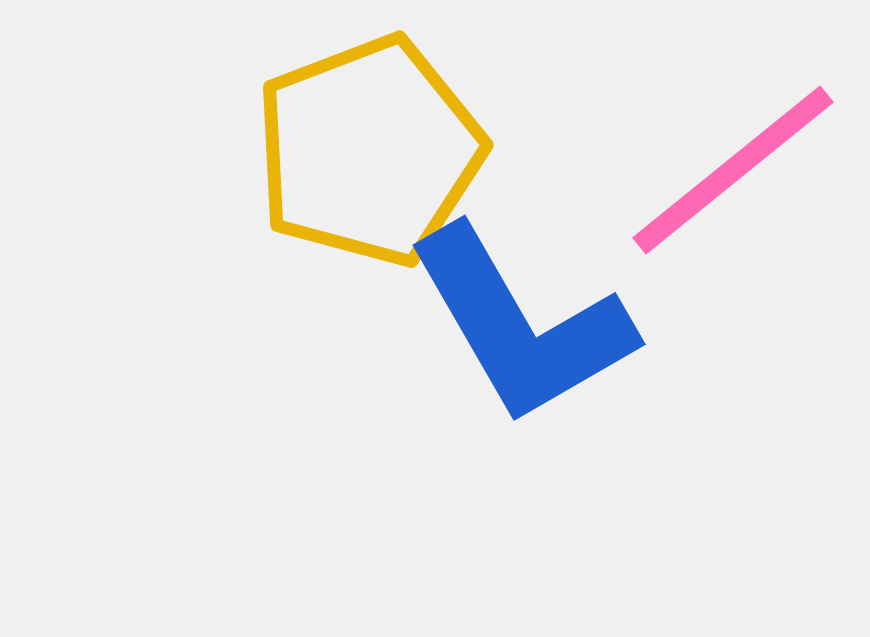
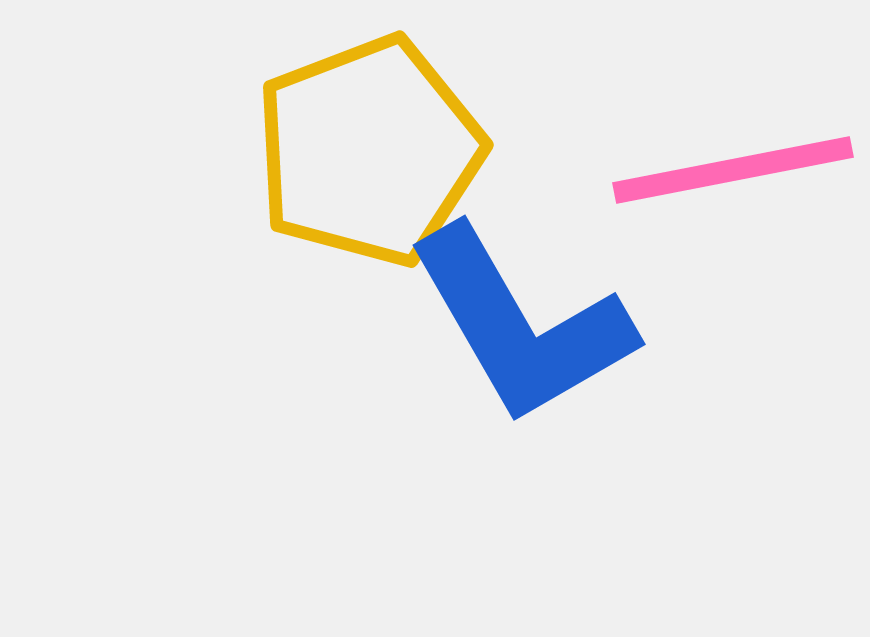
pink line: rotated 28 degrees clockwise
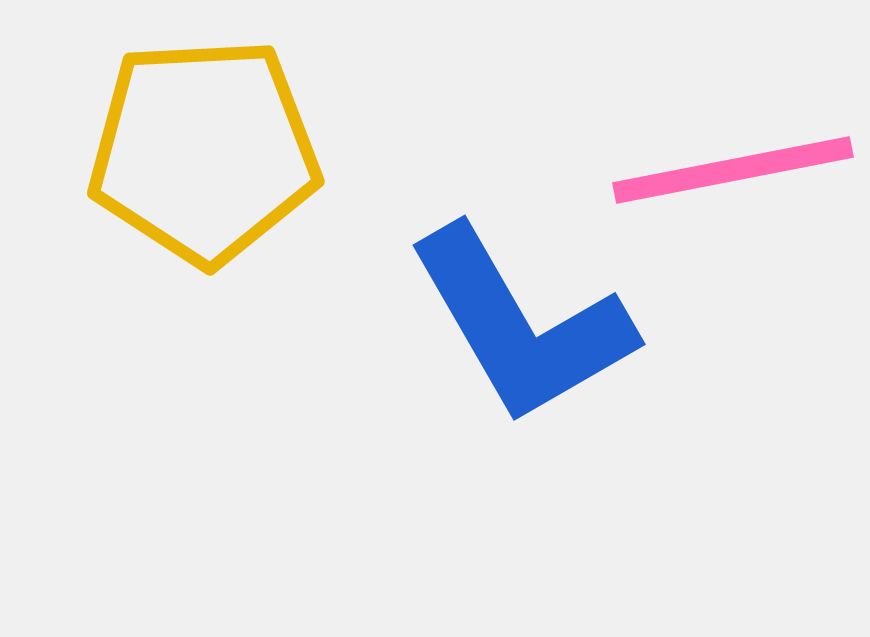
yellow pentagon: moved 165 px left; rotated 18 degrees clockwise
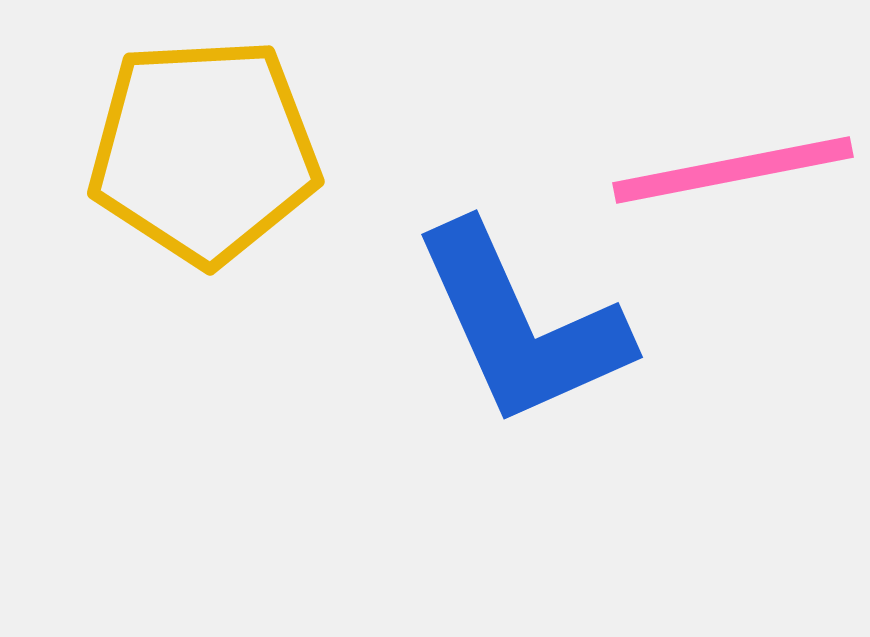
blue L-shape: rotated 6 degrees clockwise
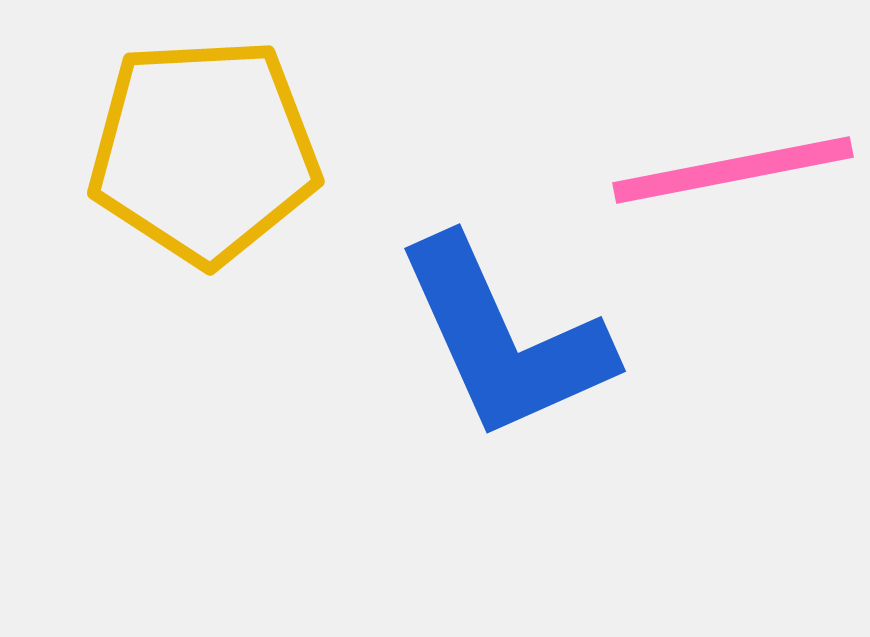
blue L-shape: moved 17 px left, 14 px down
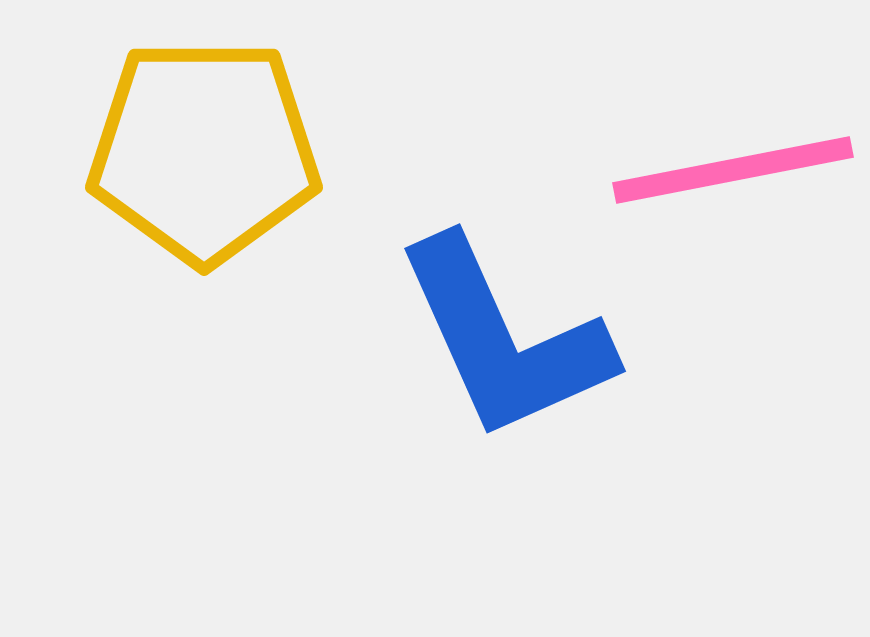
yellow pentagon: rotated 3 degrees clockwise
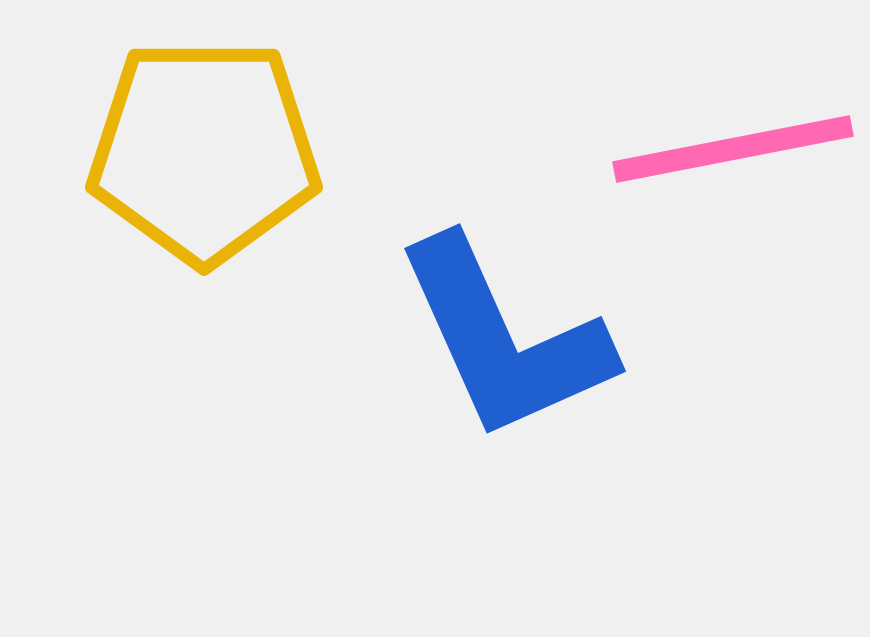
pink line: moved 21 px up
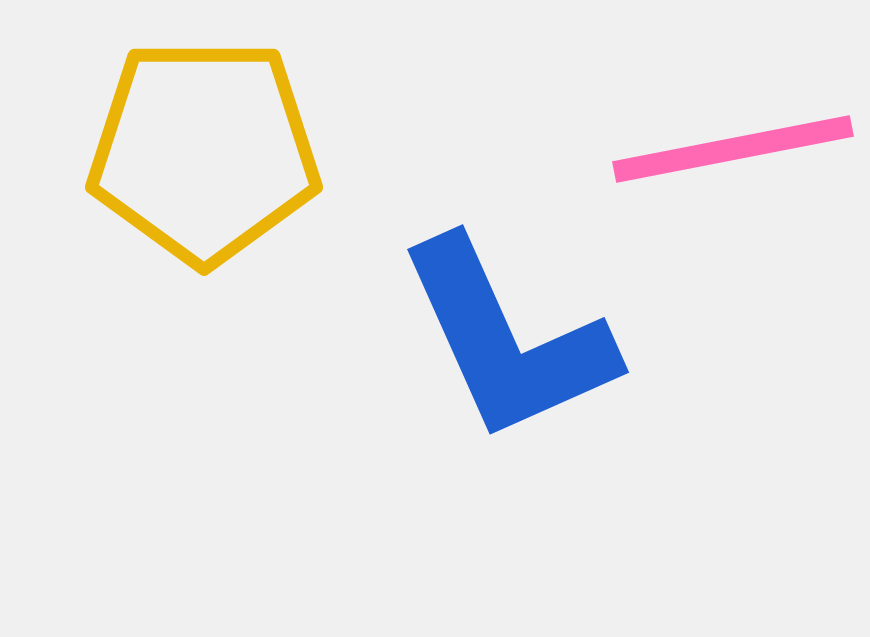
blue L-shape: moved 3 px right, 1 px down
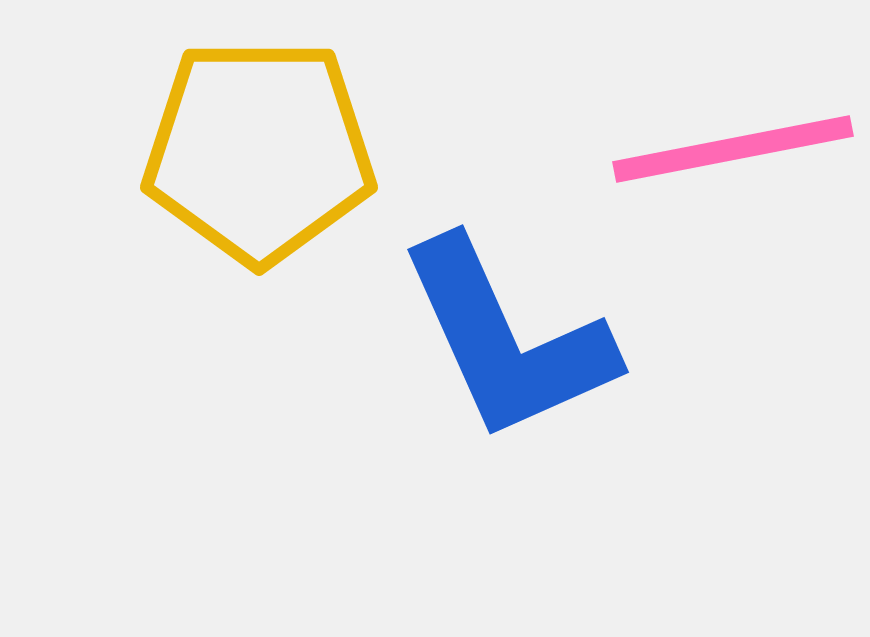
yellow pentagon: moved 55 px right
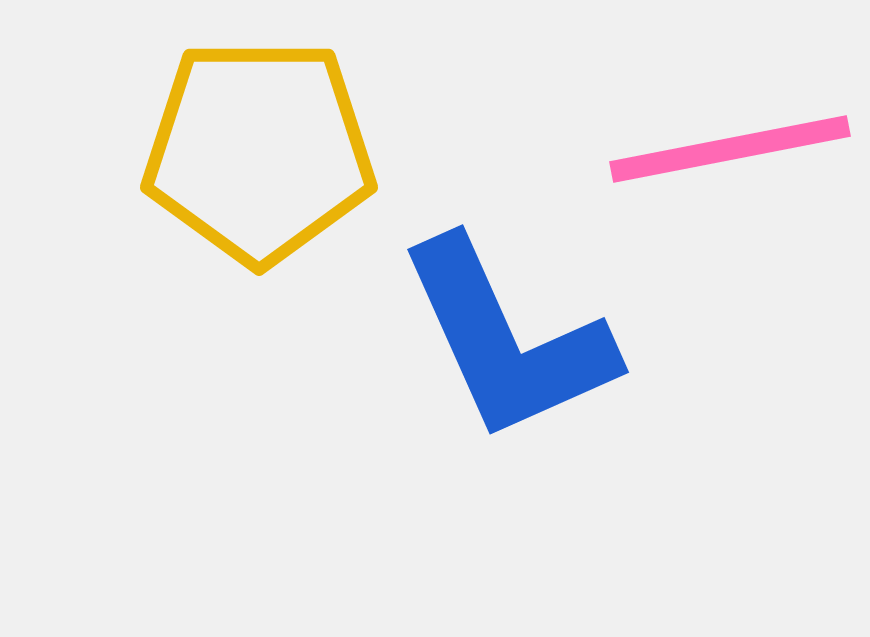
pink line: moved 3 px left
